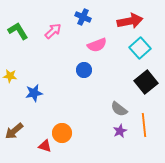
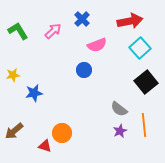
blue cross: moved 1 px left, 2 px down; rotated 21 degrees clockwise
yellow star: moved 3 px right, 1 px up; rotated 16 degrees counterclockwise
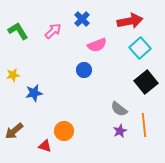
orange circle: moved 2 px right, 2 px up
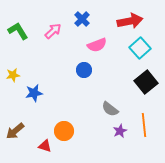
gray semicircle: moved 9 px left
brown arrow: moved 1 px right
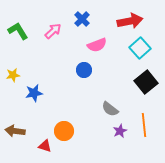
brown arrow: rotated 48 degrees clockwise
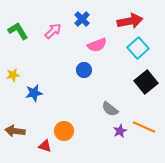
cyan square: moved 2 px left
orange line: moved 2 px down; rotated 60 degrees counterclockwise
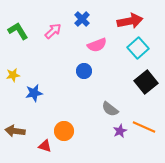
blue circle: moved 1 px down
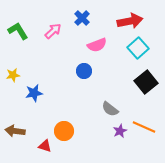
blue cross: moved 1 px up
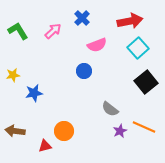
red triangle: rotated 32 degrees counterclockwise
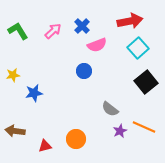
blue cross: moved 8 px down
orange circle: moved 12 px right, 8 px down
